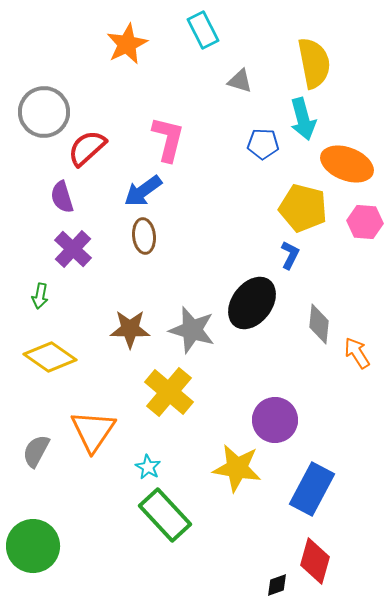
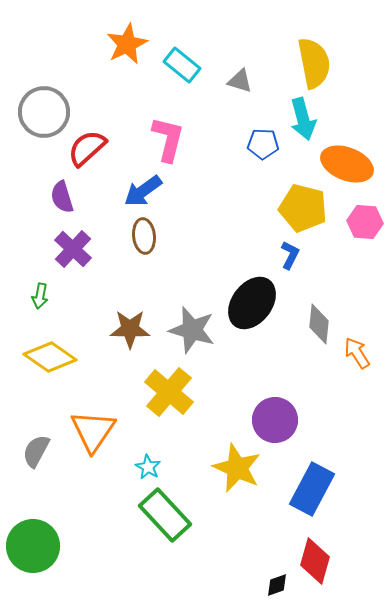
cyan rectangle: moved 21 px left, 35 px down; rotated 24 degrees counterclockwise
yellow star: rotated 15 degrees clockwise
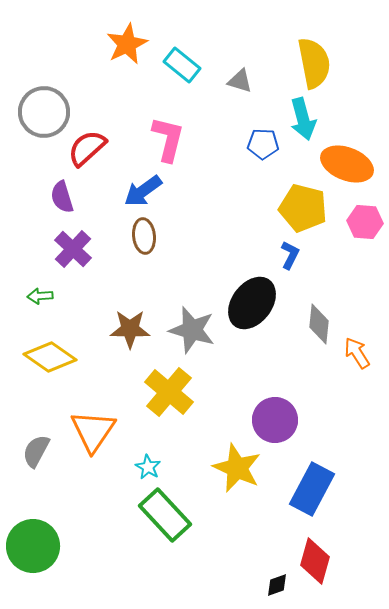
green arrow: rotated 75 degrees clockwise
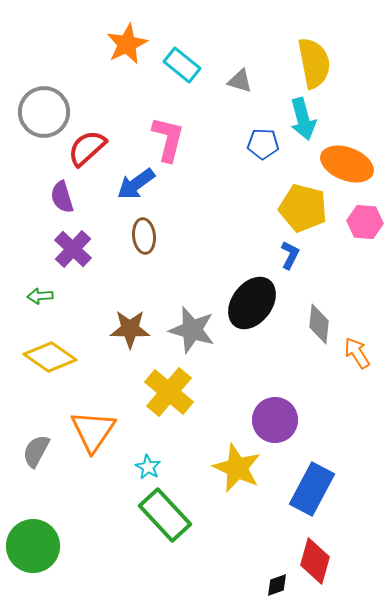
blue arrow: moved 7 px left, 7 px up
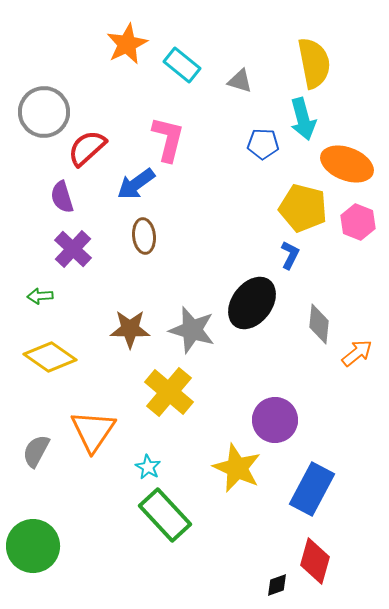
pink hexagon: moved 7 px left; rotated 16 degrees clockwise
orange arrow: rotated 84 degrees clockwise
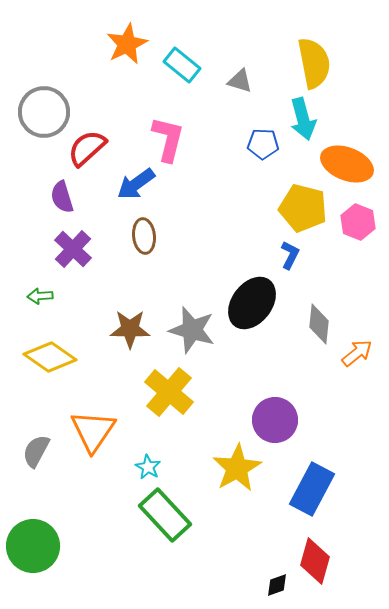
yellow star: rotated 18 degrees clockwise
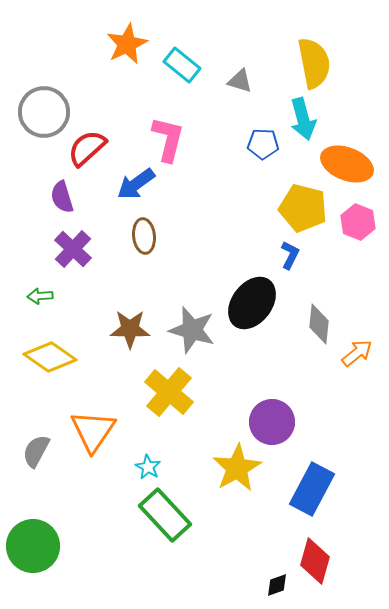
purple circle: moved 3 px left, 2 px down
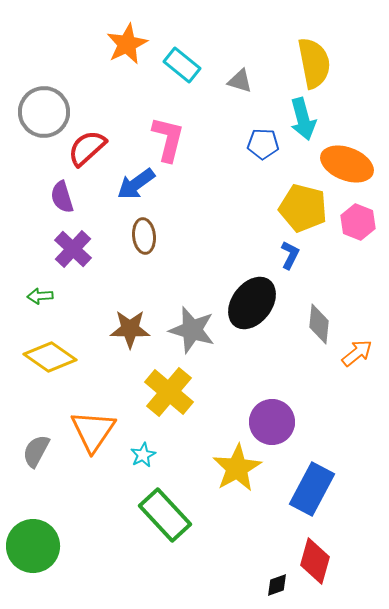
cyan star: moved 5 px left, 12 px up; rotated 15 degrees clockwise
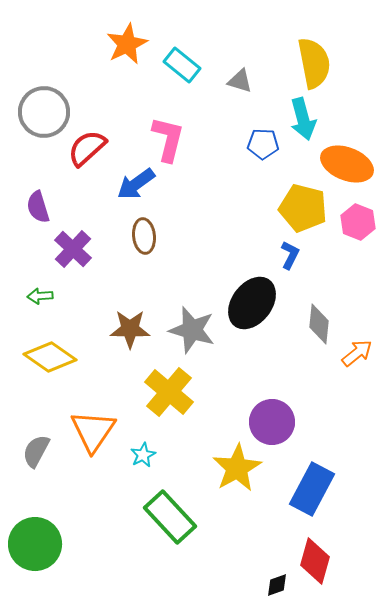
purple semicircle: moved 24 px left, 10 px down
green rectangle: moved 5 px right, 2 px down
green circle: moved 2 px right, 2 px up
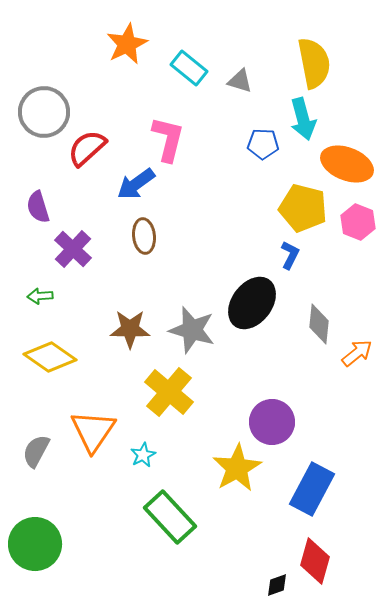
cyan rectangle: moved 7 px right, 3 px down
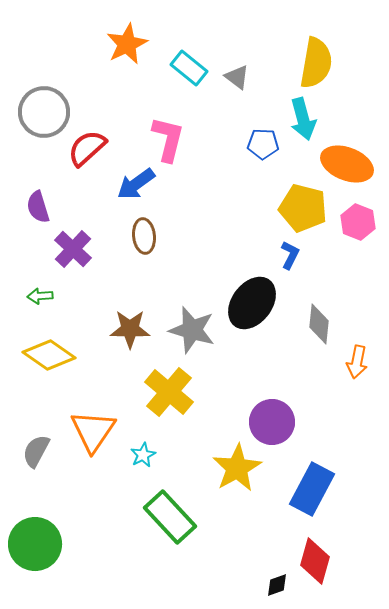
yellow semicircle: moved 2 px right; rotated 21 degrees clockwise
gray triangle: moved 3 px left, 4 px up; rotated 20 degrees clockwise
orange arrow: moved 9 px down; rotated 140 degrees clockwise
yellow diamond: moved 1 px left, 2 px up
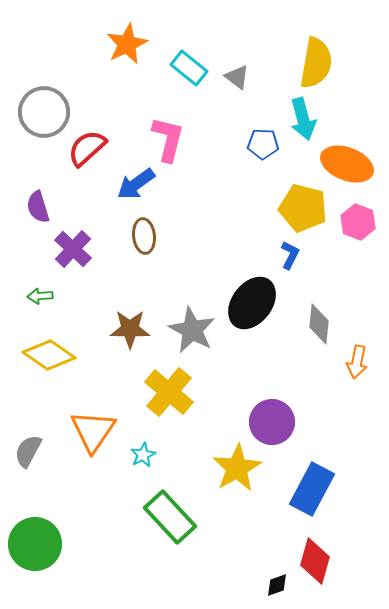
gray star: rotated 12 degrees clockwise
gray semicircle: moved 8 px left
